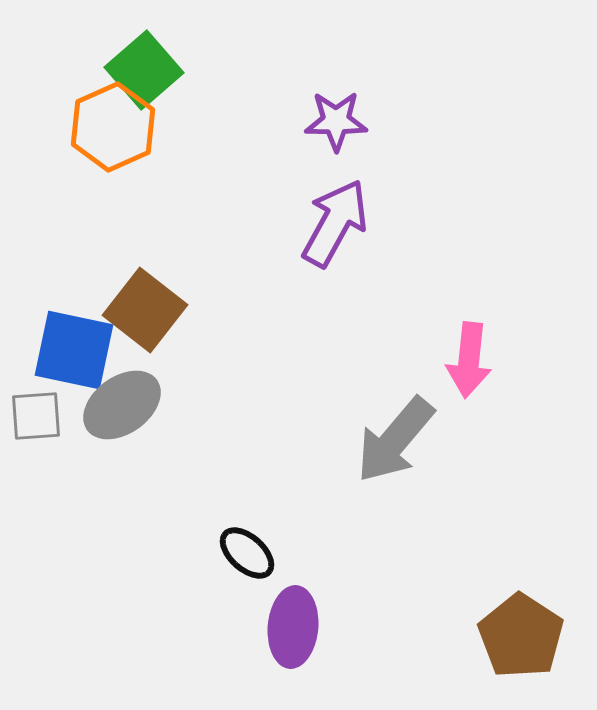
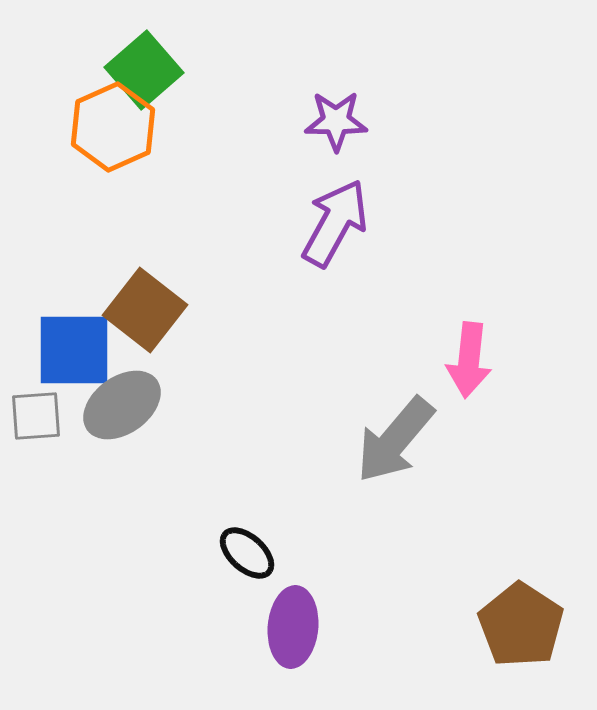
blue square: rotated 12 degrees counterclockwise
brown pentagon: moved 11 px up
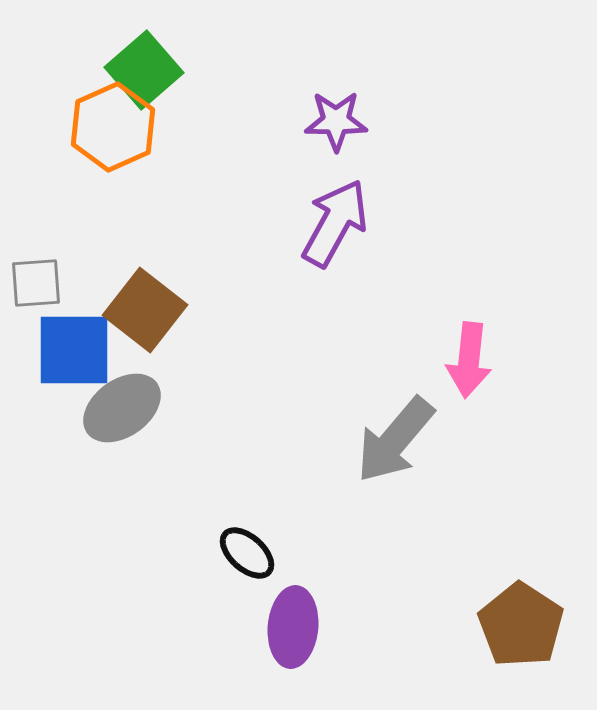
gray ellipse: moved 3 px down
gray square: moved 133 px up
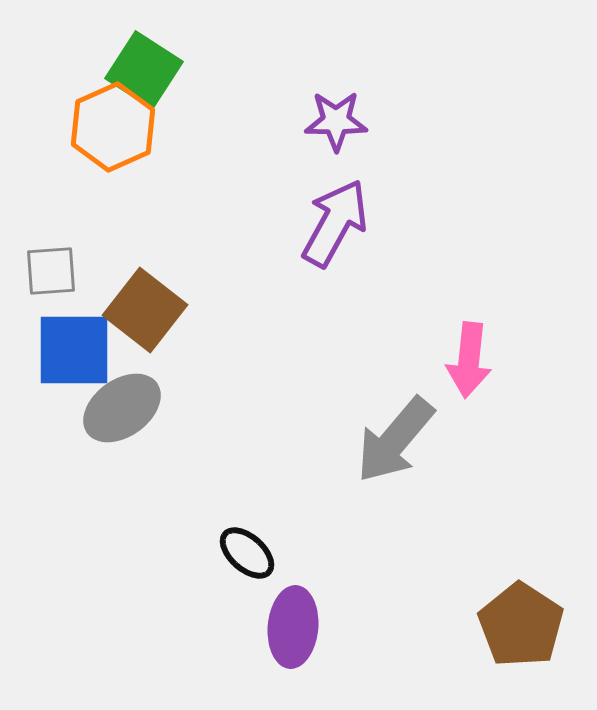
green square: rotated 16 degrees counterclockwise
gray square: moved 15 px right, 12 px up
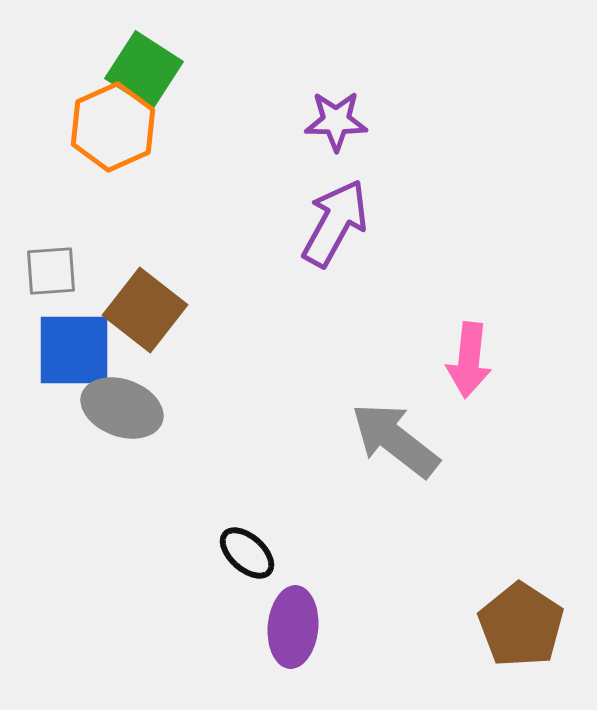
gray ellipse: rotated 56 degrees clockwise
gray arrow: rotated 88 degrees clockwise
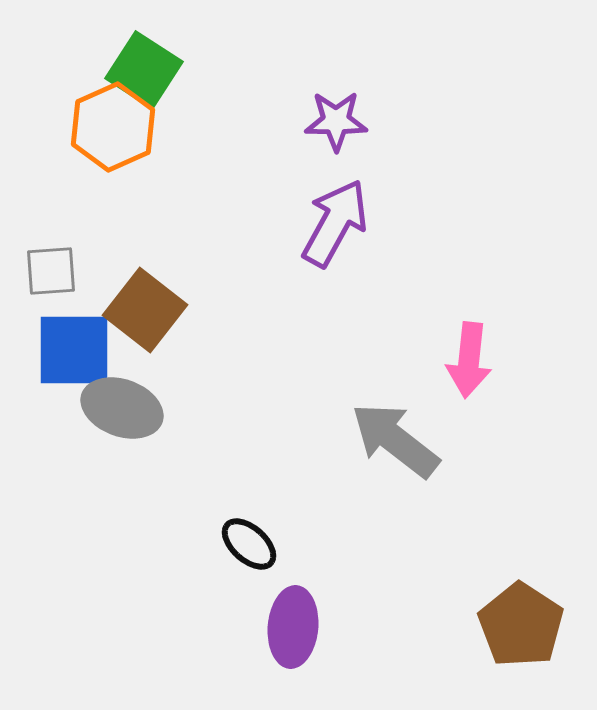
black ellipse: moved 2 px right, 9 px up
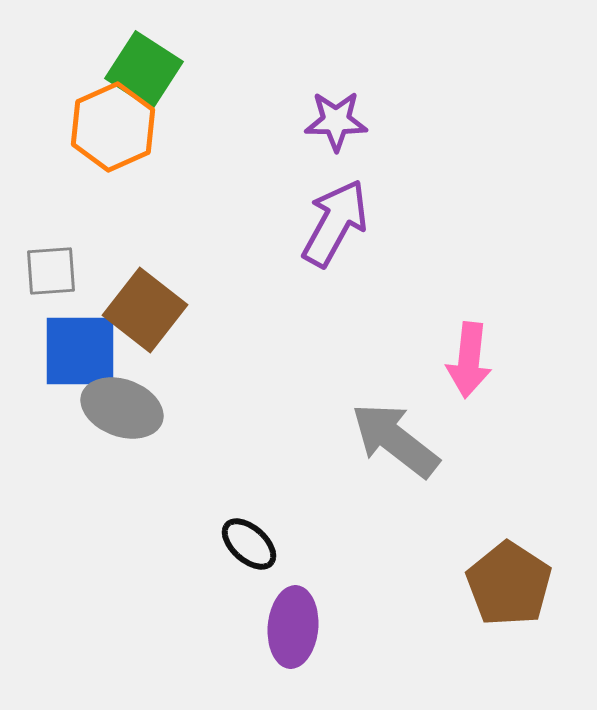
blue square: moved 6 px right, 1 px down
brown pentagon: moved 12 px left, 41 px up
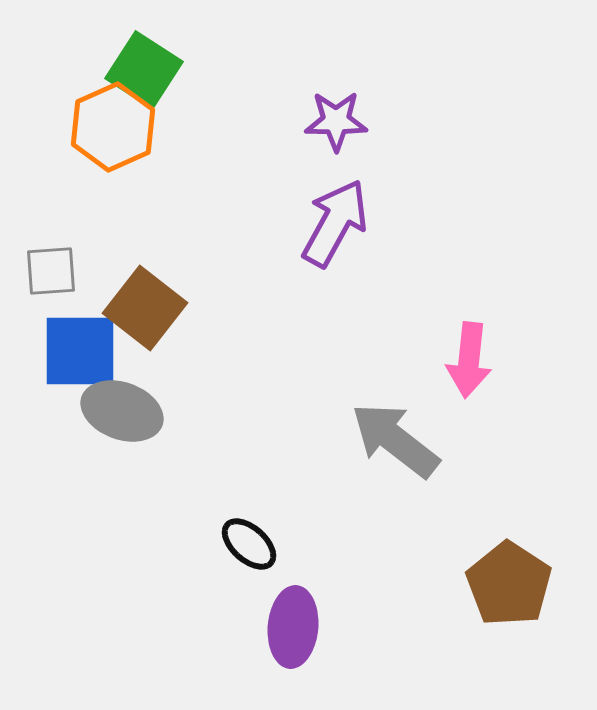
brown square: moved 2 px up
gray ellipse: moved 3 px down
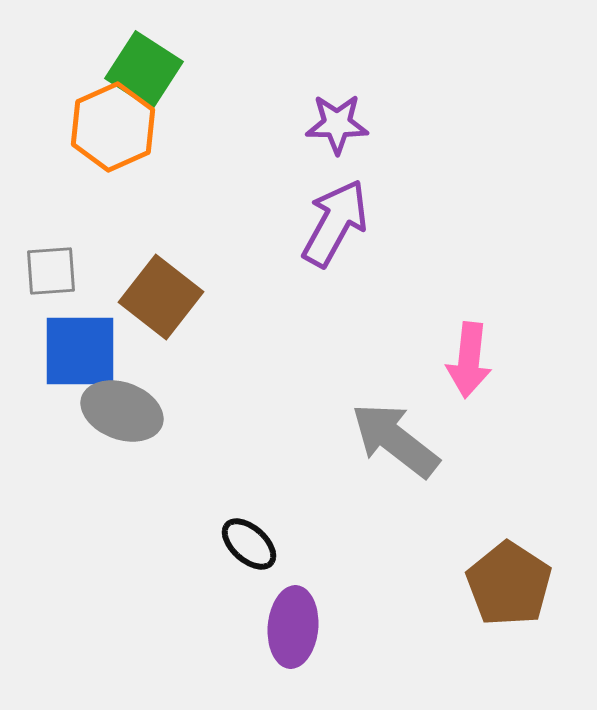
purple star: moved 1 px right, 3 px down
brown square: moved 16 px right, 11 px up
